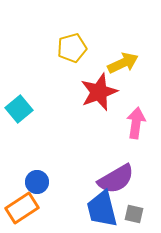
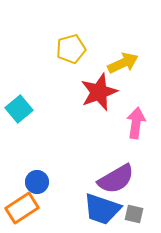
yellow pentagon: moved 1 px left, 1 px down
blue trapezoid: rotated 57 degrees counterclockwise
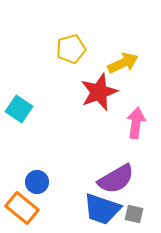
cyan square: rotated 16 degrees counterclockwise
orange rectangle: rotated 72 degrees clockwise
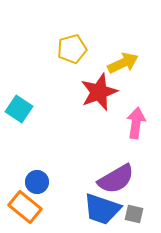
yellow pentagon: moved 1 px right
orange rectangle: moved 3 px right, 1 px up
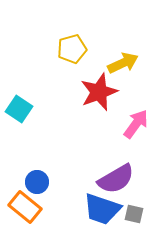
pink arrow: moved 1 px down; rotated 28 degrees clockwise
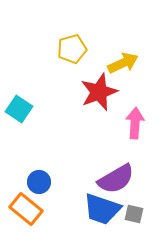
pink arrow: moved 1 px left, 1 px up; rotated 32 degrees counterclockwise
blue circle: moved 2 px right
orange rectangle: moved 1 px right, 2 px down
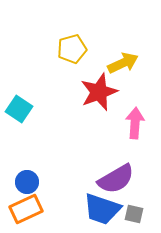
blue circle: moved 12 px left
orange rectangle: rotated 64 degrees counterclockwise
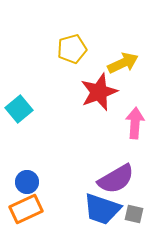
cyan square: rotated 16 degrees clockwise
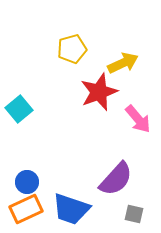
pink arrow: moved 3 px right, 4 px up; rotated 136 degrees clockwise
purple semicircle: rotated 18 degrees counterclockwise
blue trapezoid: moved 31 px left
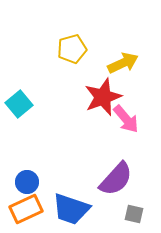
red star: moved 4 px right, 5 px down
cyan square: moved 5 px up
pink arrow: moved 12 px left
